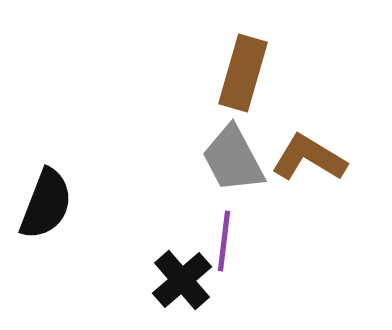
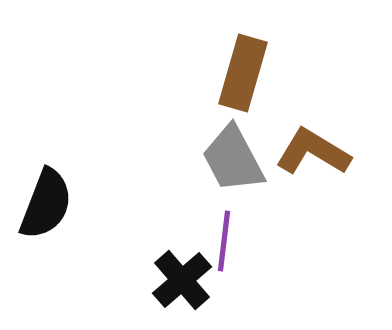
brown L-shape: moved 4 px right, 6 px up
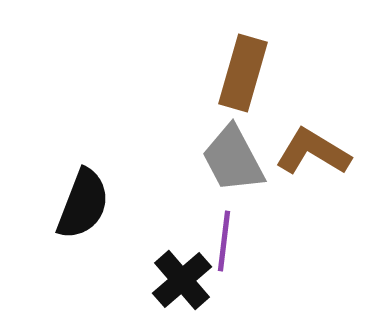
black semicircle: moved 37 px right
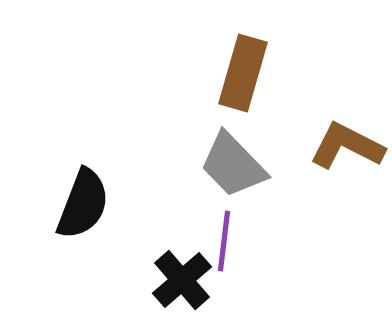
brown L-shape: moved 34 px right, 6 px up; rotated 4 degrees counterclockwise
gray trapezoid: moved 6 px down; rotated 16 degrees counterclockwise
